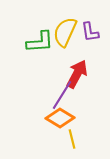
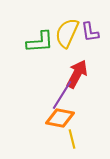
yellow semicircle: moved 2 px right, 1 px down
orange diamond: rotated 20 degrees counterclockwise
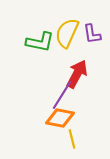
purple L-shape: moved 2 px right, 2 px down
green L-shape: rotated 16 degrees clockwise
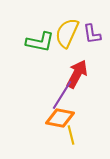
yellow line: moved 1 px left, 4 px up
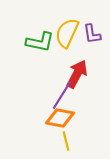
yellow line: moved 5 px left, 6 px down
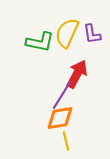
orange diamond: rotated 20 degrees counterclockwise
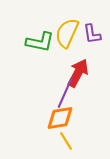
red arrow: moved 1 px right, 1 px up
purple line: moved 3 px right, 2 px up; rotated 8 degrees counterclockwise
yellow line: rotated 18 degrees counterclockwise
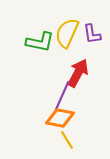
purple line: moved 3 px left, 3 px down
orange diamond: rotated 20 degrees clockwise
yellow line: moved 1 px right, 1 px up
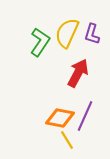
purple L-shape: rotated 25 degrees clockwise
green L-shape: rotated 68 degrees counterclockwise
purple line: moved 23 px right, 20 px down
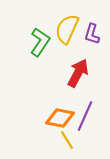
yellow semicircle: moved 4 px up
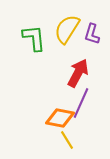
yellow semicircle: rotated 8 degrees clockwise
green L-shape: moved 6 px left, 4 px up; rotated 40 degrees counterclockwise
purple line: moved 4 px left, 13 px up
